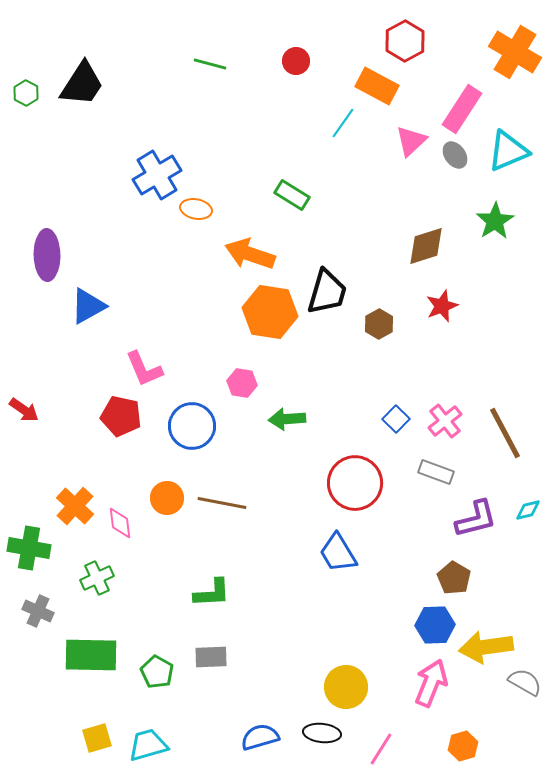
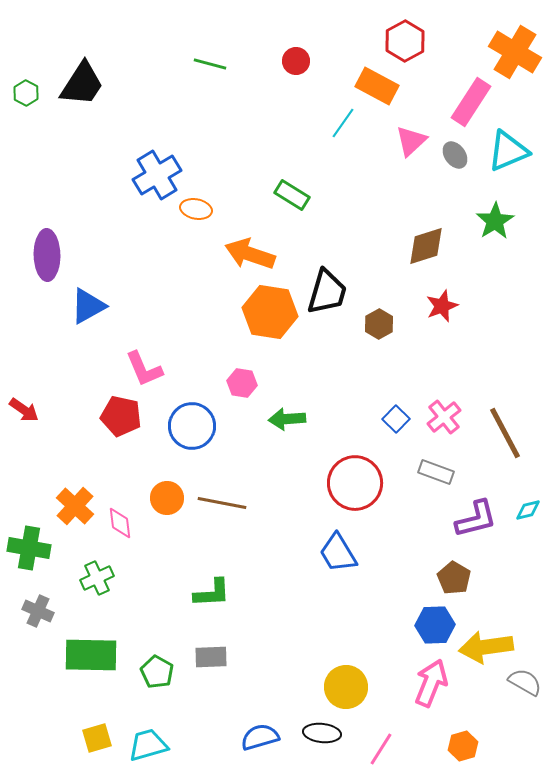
pink rectangle at (462, 109): moved 9 px right, 7 px up
pink cross at (445, 421): moved 1 px left, 4 px up
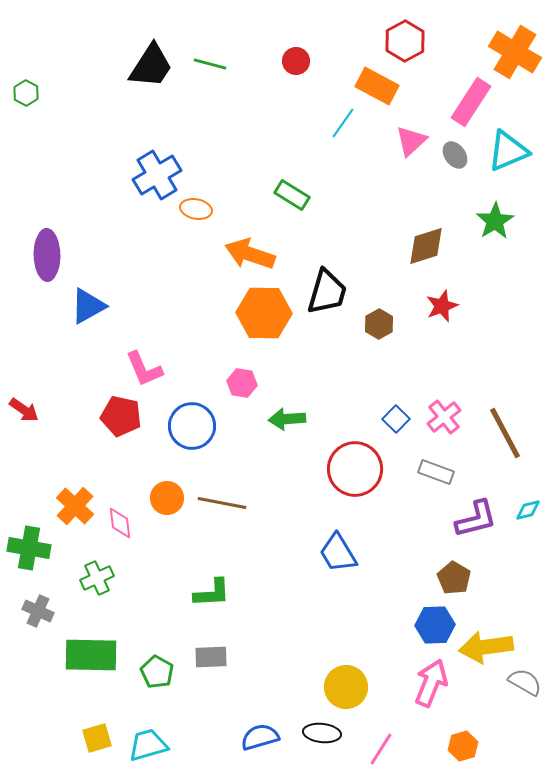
black trapezoid at (82, 84): moved 69 px right, 18 px up
orange hexagon at (270, 312): moved 6 px left, 1 px down; rotated 8 degrees counterclockwise
red circle at (355, 483): moved 14 px up
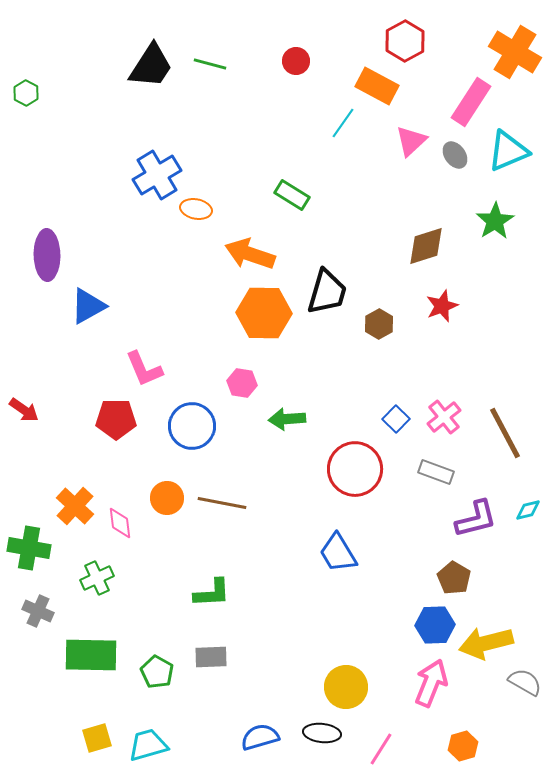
red pentagon at (121, 416): moved 5 px left, 3 px down; rotated 12 degrees counterclockwise
yellow arrow at (486, 647): moved 4 px up; rotated 6 degrees counterclockwise
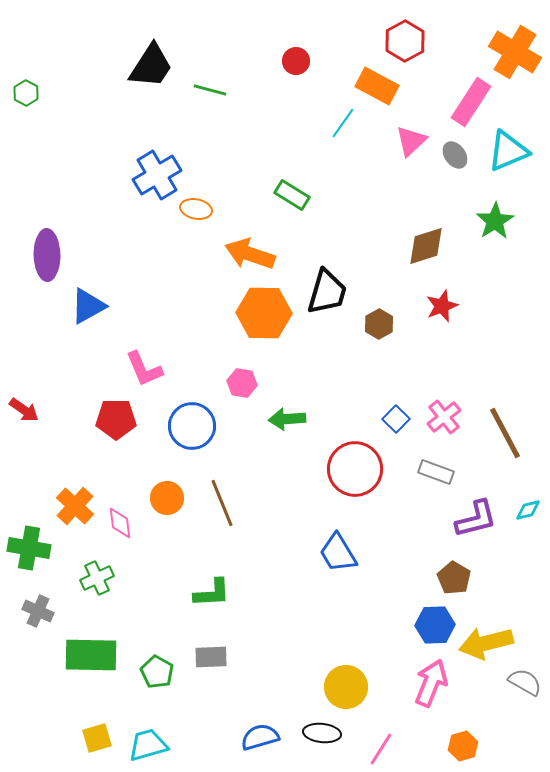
green line at (210, 64): moved 26 px down
brown line at (222, 503): rotated 57 degrees clockwise
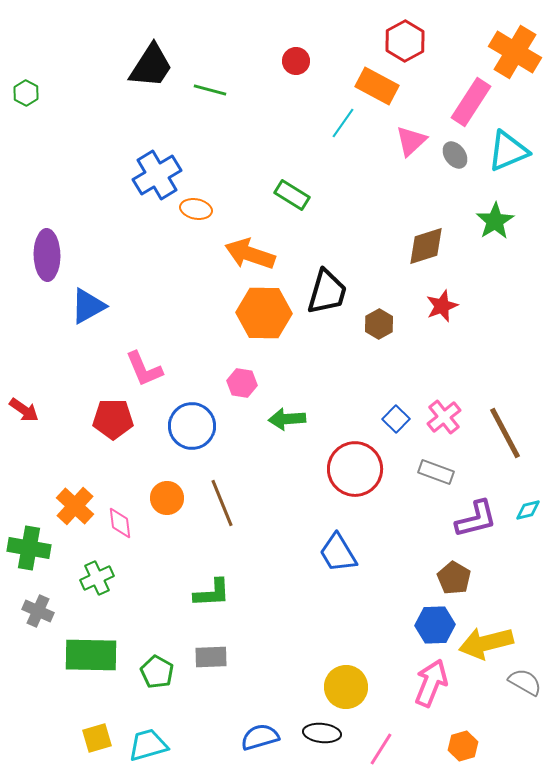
red pentagon at (116, 419): moved 3 px left
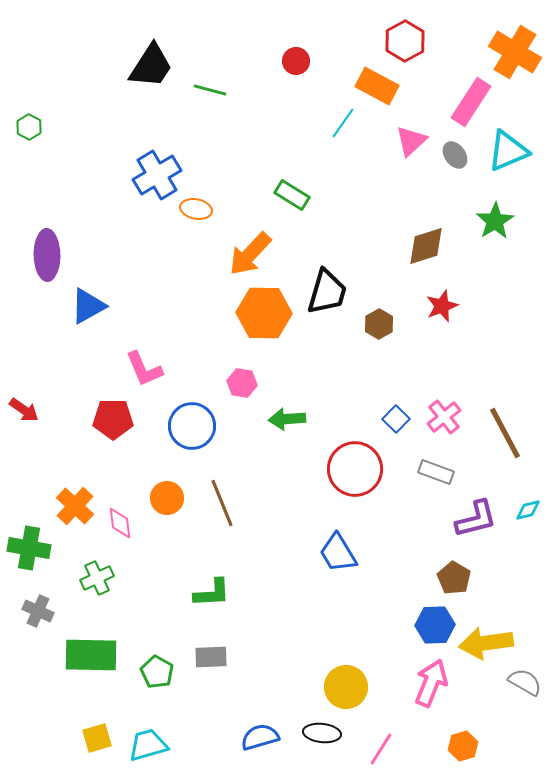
green hexagon at (26, 93): moved 3 px right, 34 px down
orange arrow at (250, 254): rotated 66 degrees counterclockwise
yellow arrow at (486, 643): rotated 6 degrees clockwise
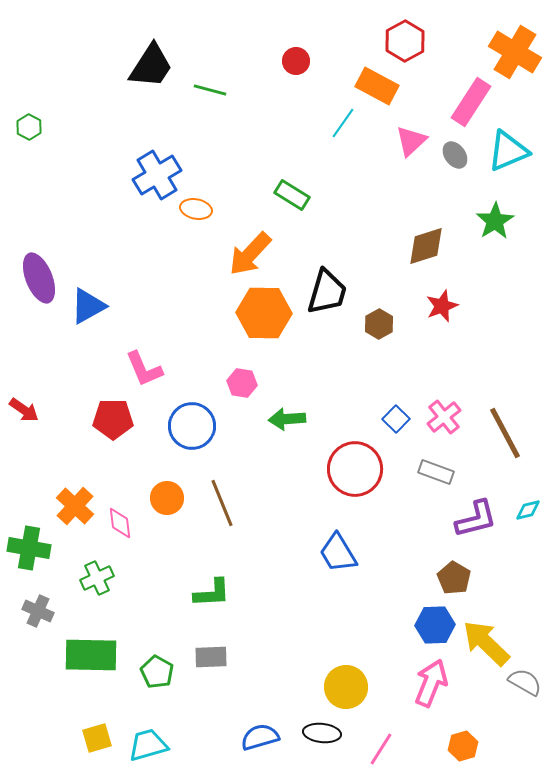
purple ellipse at (47, 255): moved 8 px left, 23 px down; rotated 21 degrees counterclockwise
yellow arrow at (486, 643): rotated 52 degrees clockwise
